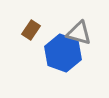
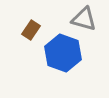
gray triangle: moved 5 px right, 14 px up
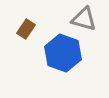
brown rectangle: moved 5 px left, 1 px up
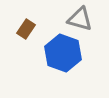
gray triangle: moved 4 px left
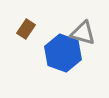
gray triangle: moved 3 px right, 14 px down
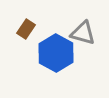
blue hexagon: moved 7 px left; rotated 9 degrees clockwise
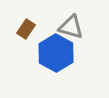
gray triangle: moved 12 px left, 6 px up
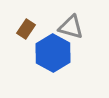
blue hexagon: moved 3 px left
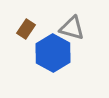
gray triangle: moved 1 px right, 1 px down
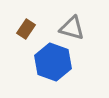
blue hexagon: moved 9 px down; rotated 9 degrees counterclockwise
